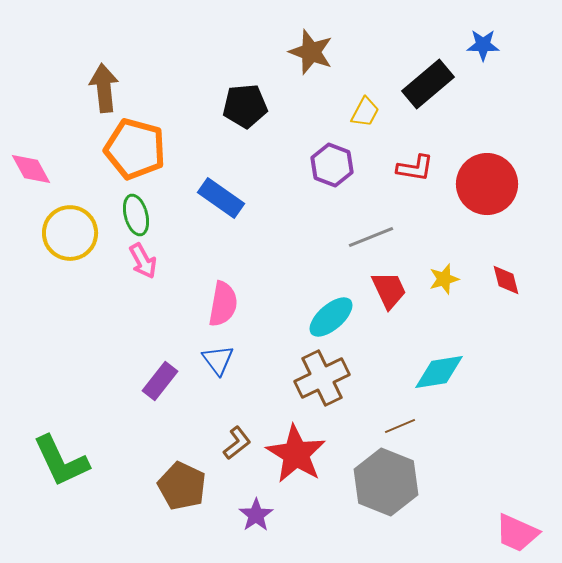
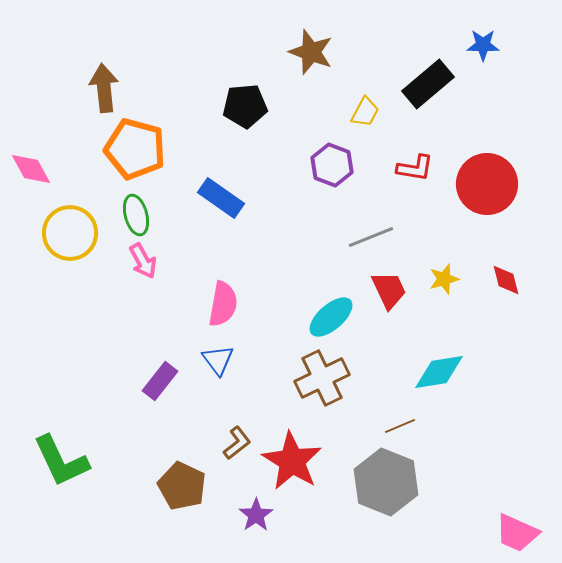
red star: moved 4 px left, 7 px down
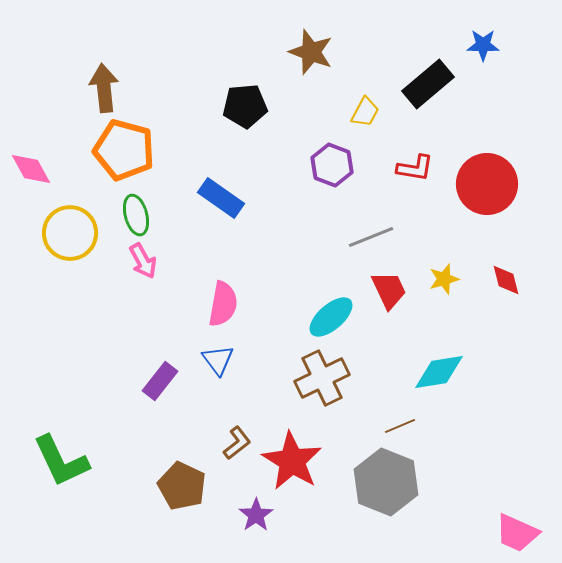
orange pentagon: moved 11 px left, 1 px down
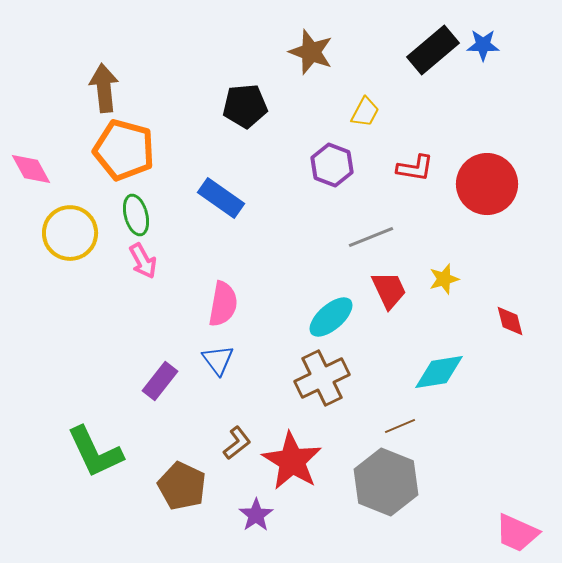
black rectangle: moved 5 px right, 34 px up
red diamond: moved 4 px right, 41 px down
green L-shape: moved 34 px right, 9 px up
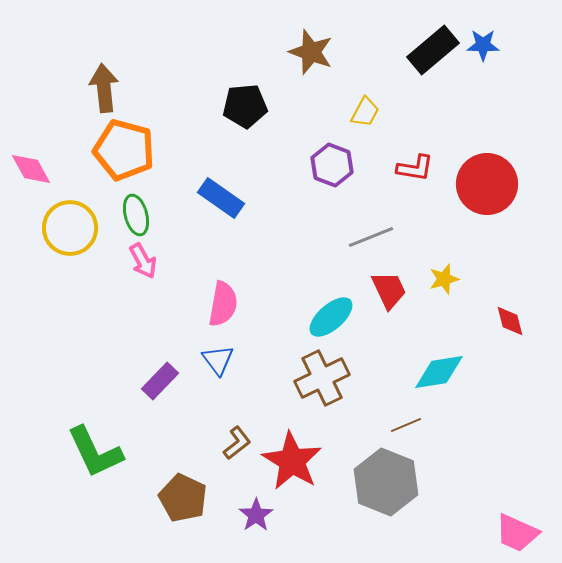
yellow circle: moved 5 px up
purple rectangle: rotated 6 degrees clockwise
brown line: moved 6 px right, 1 px up
brown pentagon: moved 1 px right, 12 px down
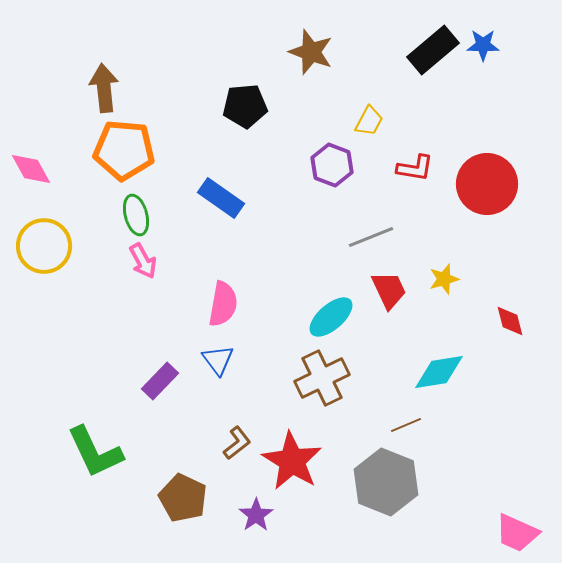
yellow trapezoid: moved 4 px right, 9 px down
orange pentagon: rotated 10 degrees counterclockwise
yellow circle: moved 26 px left, 18 px down
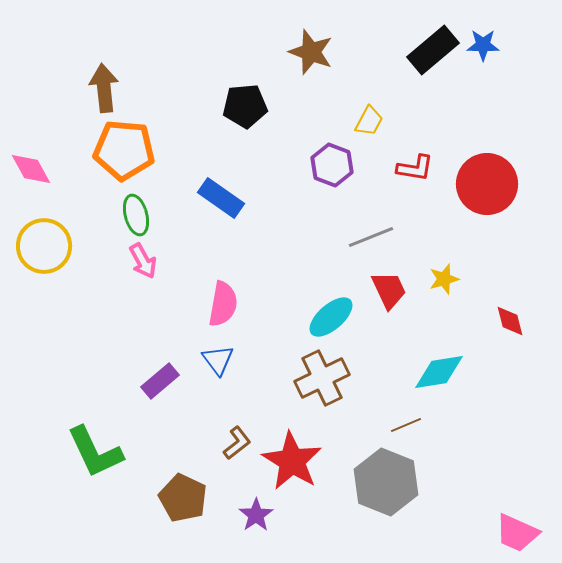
purple rectangle: rotated 6 degrees clockwise
